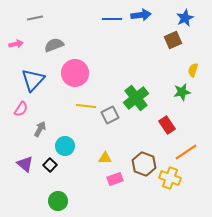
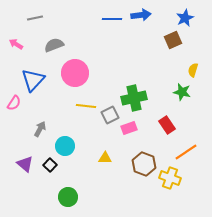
pink arrow: rotated 136 degrees counterclockwise
green star: rotated 24 degrees clockwise
green cross: moved 2 px left; rotated 25 degrees clockwise
pink semicircle: moved 7 px left, 6 px up
pink rectangle: moved 14 px right, 51 px up
green circle: moved 10 px right, 4 px up
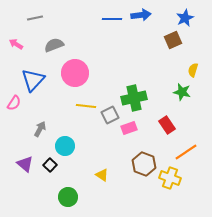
yellow triangle: moved 3 px left, 17 px down; rotated 32 degrees clockwise
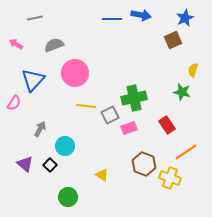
blue arrow: rotated 18 degrees clockwise
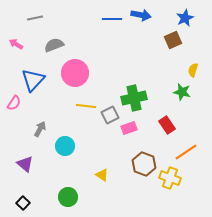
black square: moved 27 px left, 38 px down
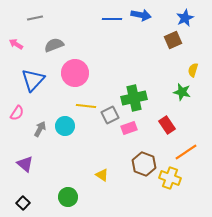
pink semicircle: moved 3 px right, 10 px down
cyan circle: moved 20 px up
